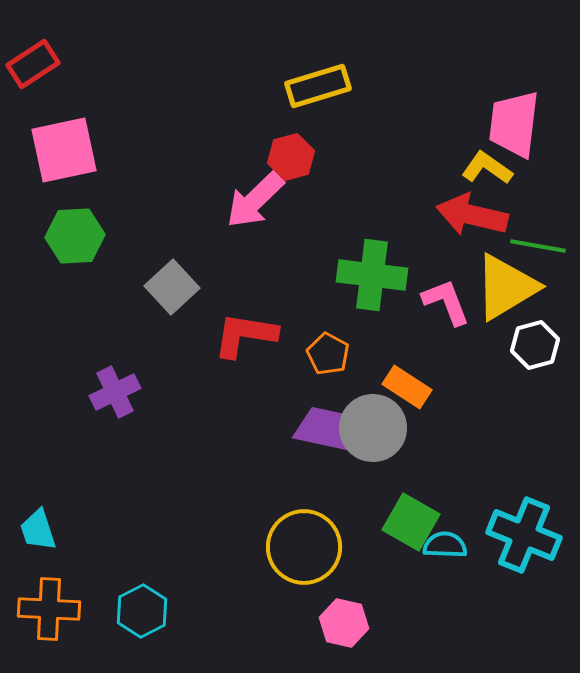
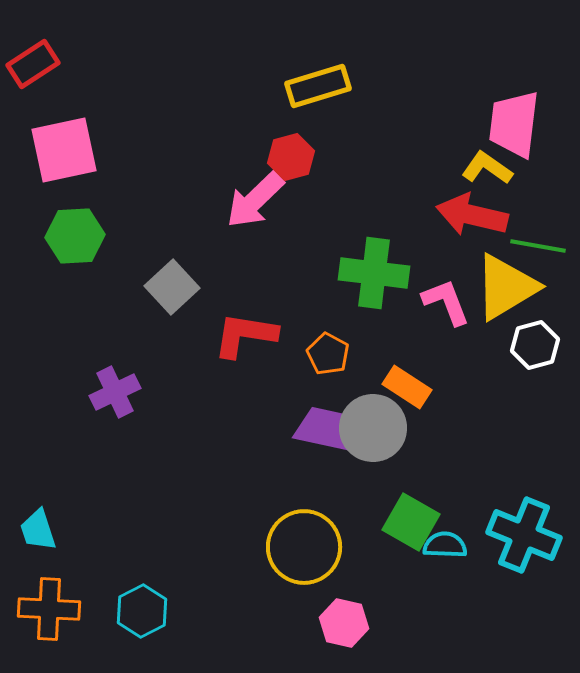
green cross: moved 2 px right, 2 px up
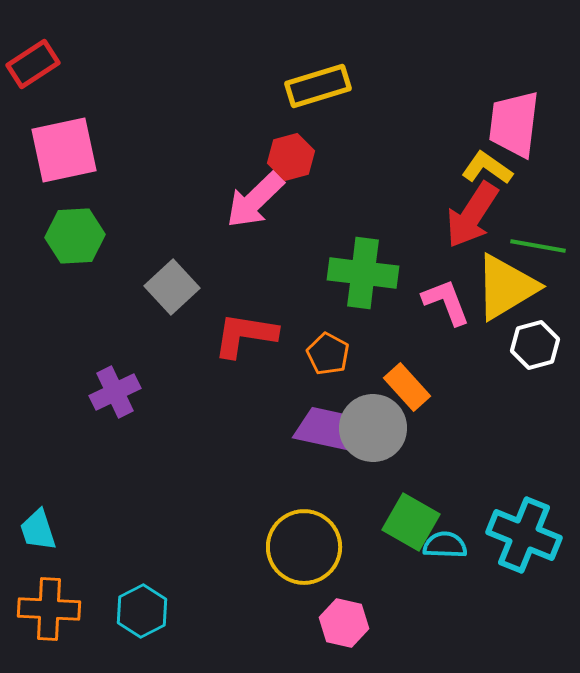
red arrow: rotated 70 degrees counterclockwise
green cross: moved 11 px left
orange rectangle: rotated 15 degrees clockwise
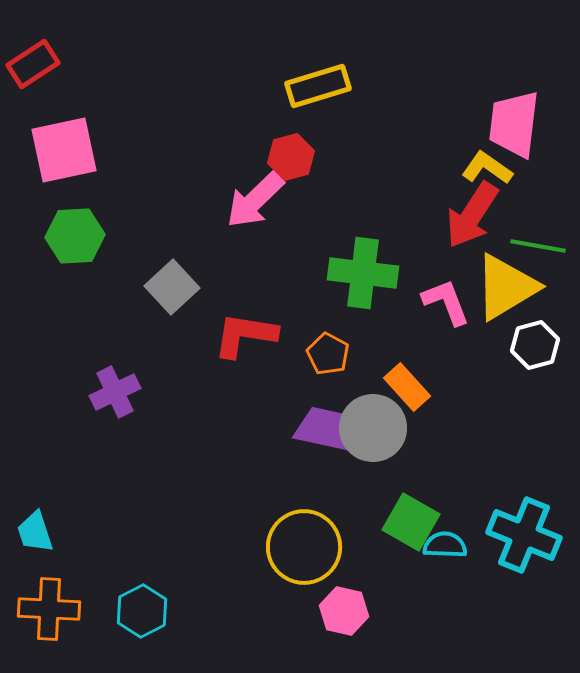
cyan trapezoid: moved 3 px left, 2 px down
pink hexagon: moved 12 px up
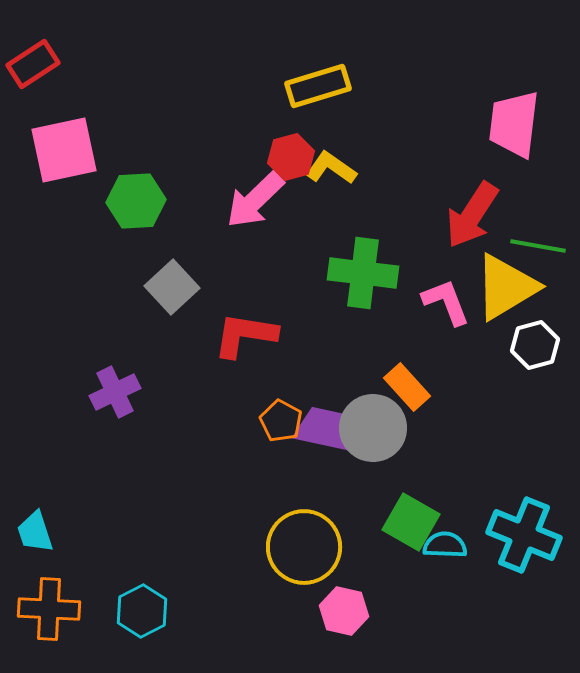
yellow L-shape: moved 156 px left
green hexagon: moved 61 px right, 35 px up
orange pentagon: moved 47 px left, 67 px down
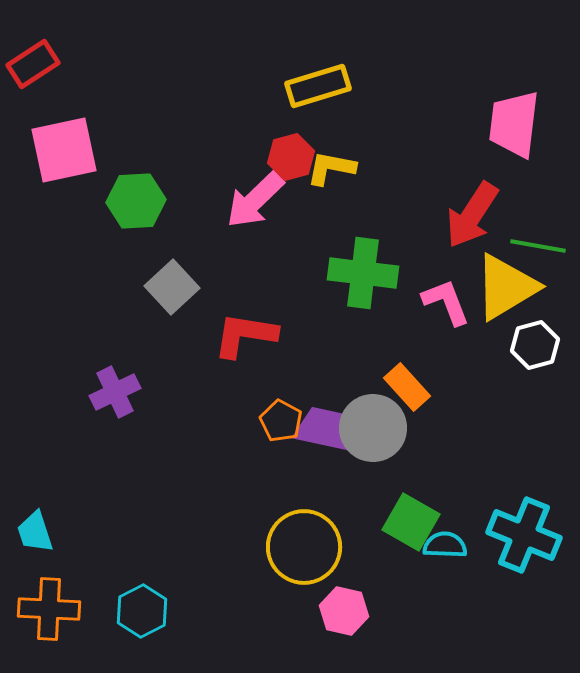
yellow L-shape: rotated 24 degrees counterclockwise
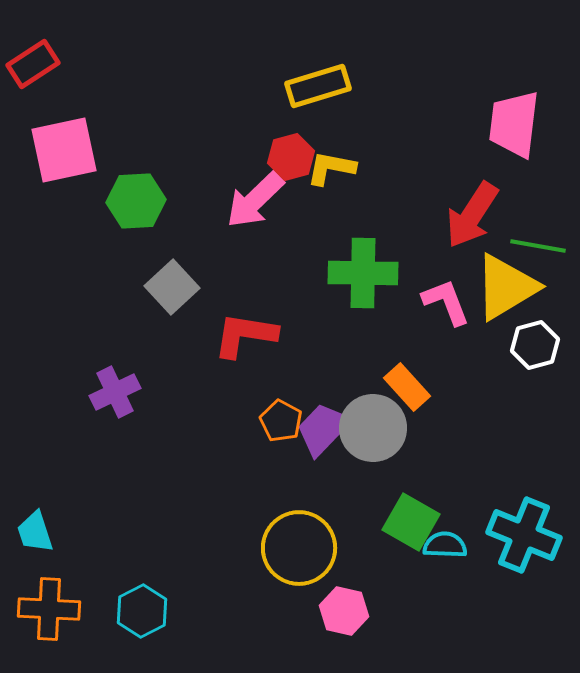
green cross: rotated 6 degrees counterclockwise
purple trapezoid: rotated 58 degrees counterclockwise
yellow circle: moved 5 px left, 1 px down
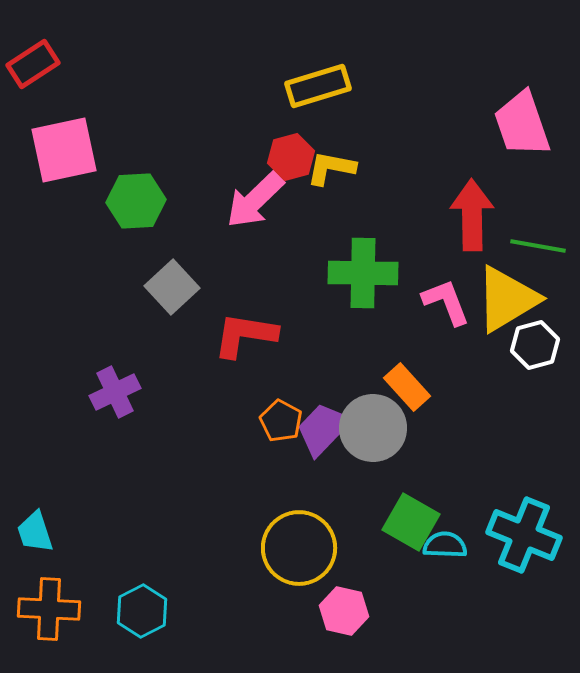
pink trapezoid: moved 8 px right; rotated 26 degrees counterclockwise
red arrow: rotated 146 degrees clockwise
yellow triangle: moved 1 px right, 12 px down
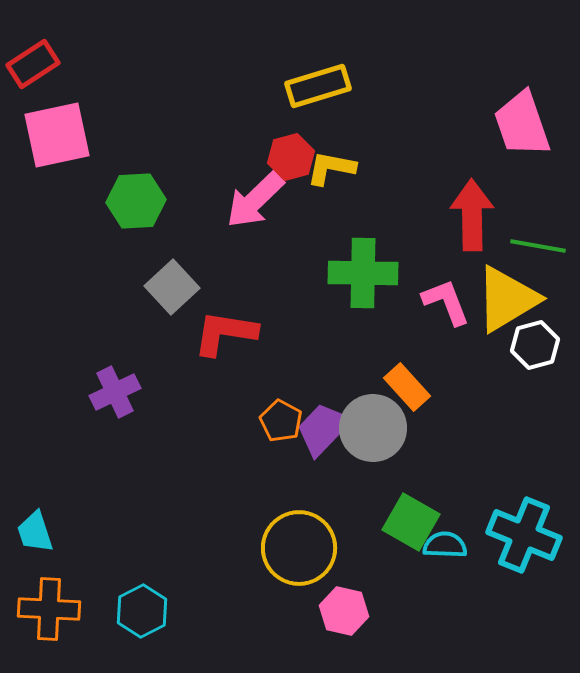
pink square: moved 7 px left, 15 px up
red L-shape: moved 20 px left, 2 px up
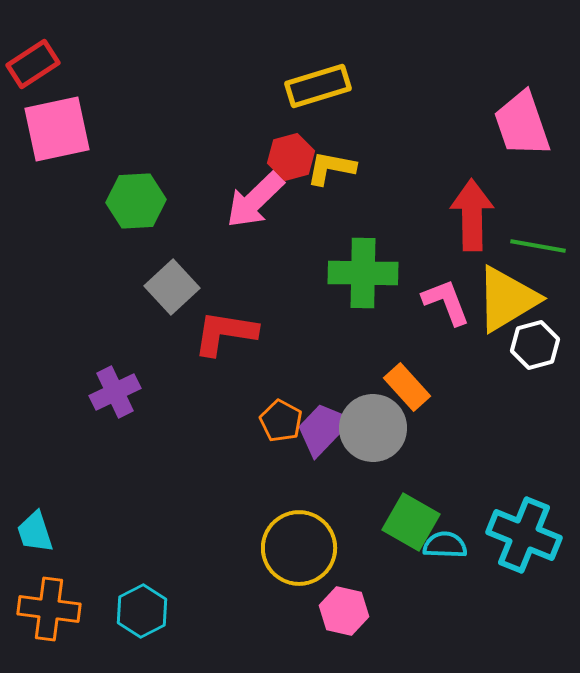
pink square: moved 6 px up
orange cross: rotated 4 degrees clockwise
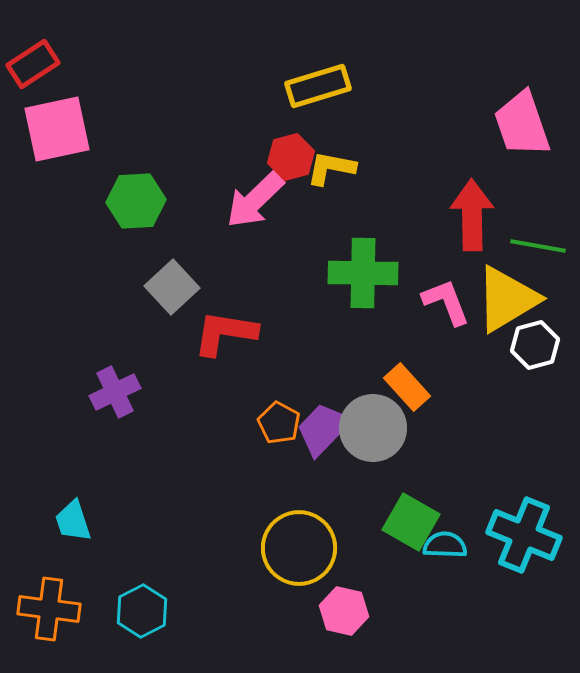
orange pentagon: moved 2 px left, 2 px down
cyan trapezoid: moved 38 px right, 11 px up
